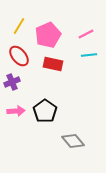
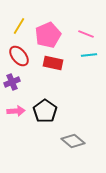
pink line: rotated 49 degrees clockwise
red rectangle: moved 1 px up
gray diamond: rotated 10 degrees counterclockwise
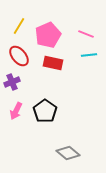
pink arrow: rotated 120 degrees clockwise
gray diamond: moved 5 px left, 12 px down
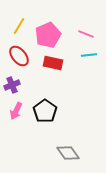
purple cross: moved 3 px down
gray diamond: rotated 15 degrees clockwise
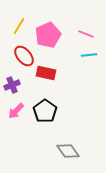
red ellipse: moved 5 px right
red rectangle: moved 7 px left, 10 px down
pink arrow: rotated 18 degrees clockwise
gray diamond: moved 2 px up
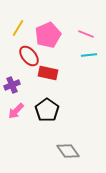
yellow line: moved 1 px left, 2 px down
red ellipse: moved 5 px right
red rectangle: moved 2 px right
black pentagon: moved 2 px right, 1 px up
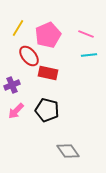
black pentagon: rotated 20 degrees counterclockwise
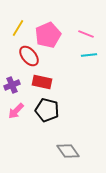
red rectangle: moved 6 px left, 9 px down
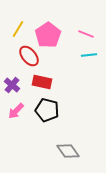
yellow line: moved 1 px down
pink pentagon: rotated 10 degrees counterclockwise
purple cross: rotated 28 degrees counterclockwise
